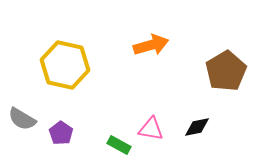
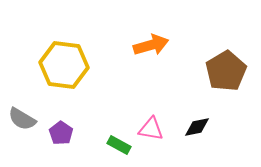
yellow hexagon: moved 1 px left; rotated 6 degrees counterclockwise
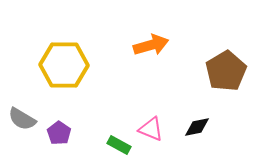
yellow hexagon: rotated 6 degrees counterclockwise
pink triangle: rotated 12 degrees clockwise
purple pentagon: moved 2 px left
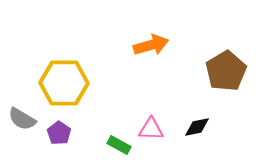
yellow hexagon: moved 18 px down
pink triangle: rotated 20 degrees counterclockwise
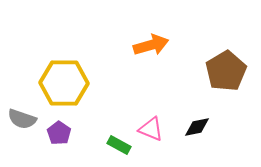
gray semicircle: rotated 12 degrees counterclockwise
pink triangle: rotated 20 degrees clockwise
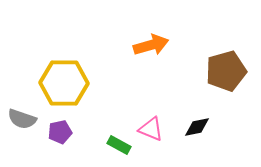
brown pentagon: rotated 15 degrees clockwise
purple pentagon: moved 1 px right, 1 px up; rotated 25 degrees clockwise
